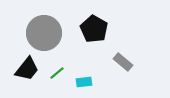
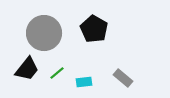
gray rectangle: moved 16 px down
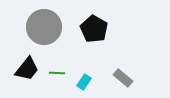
gray circle: moved 6 px up
green line: rotated 42 degrees clockwise
cyan rectangle: rotated 49 degrees counterclockwise
